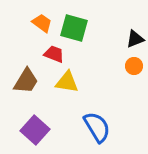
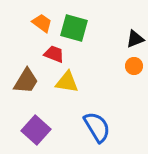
purple square: moved 1 px right
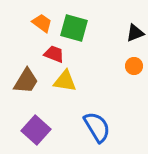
black triangle: moved 6 px up
yellow triangle: moved 2 px left, 1 px up
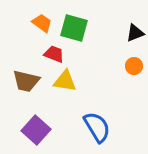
brown trapezoid: rotated 72 degrees clockwise
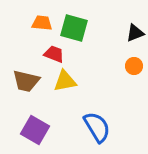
orange trapezoid: rotated 30 degrees counterclockwise
yellow triangle: rotated 20 degrees counterclockwise
purple square: moved 1 px left; rotated 12 degrees counterclockwise
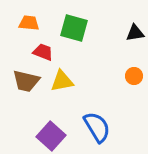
orange trapezoid: moved 13 px left
black triangle: rotated 12 degrees clockwise
red trapezoid: moved 11 px left, 2 px up
orange circle: moved 10 px down
yellow triangle: moved 3 px left
purple square: moved 16 px right, 6 px down; rotated 12 degrees clockwise
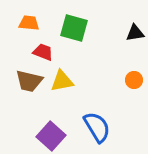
orange circle: moved 4 px down
brown trapezoid: moved 3 px right
